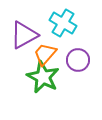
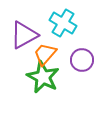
purple circle: moved 4 px right
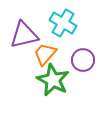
purple triangle: rotated 16 degrees clockwise
purple circle: moved 1 px right
green star: moved 10 px right, 3 px down
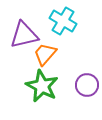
cyan cross: moved 2 px up
purple circle: moved 4 px right, 25 px down
green star: moved 11 px left, 6 px down
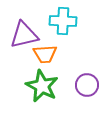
cyan cross: rotated 28 degrees counterclockwise
orange trapezoid: rotated 135 degrees counterclockwise
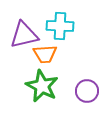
cyan cross: moved 3 px left, 5 px down
purple circle: moved 6 px down
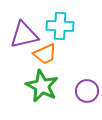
orange trapezoid: rotated 20 degrees counterclockwise
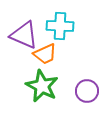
purple triangle: rotated 36 degrees clockwise
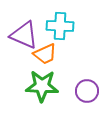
green star: rotated 24 degrees counterclockwise
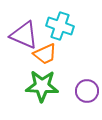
cyan cross: rotated 16 degrees clockwise
